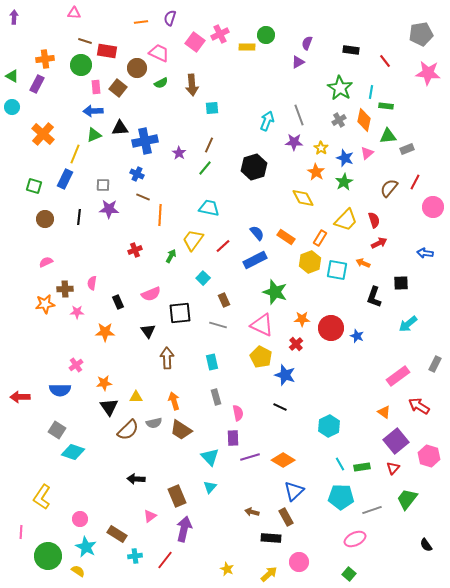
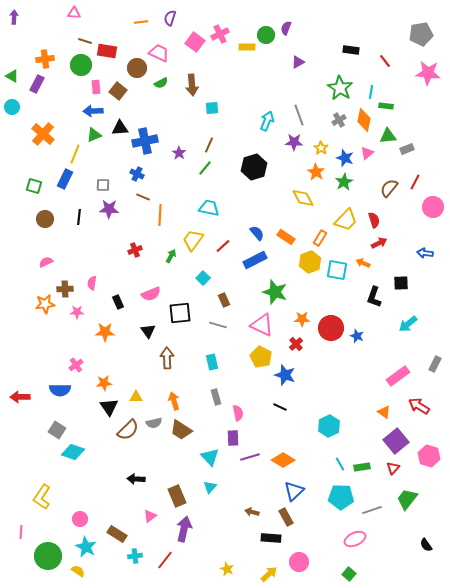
purple semicircle at (307, 43): moved 21 px left, 15 px up
brown square at (118, 88): moved 3 px down
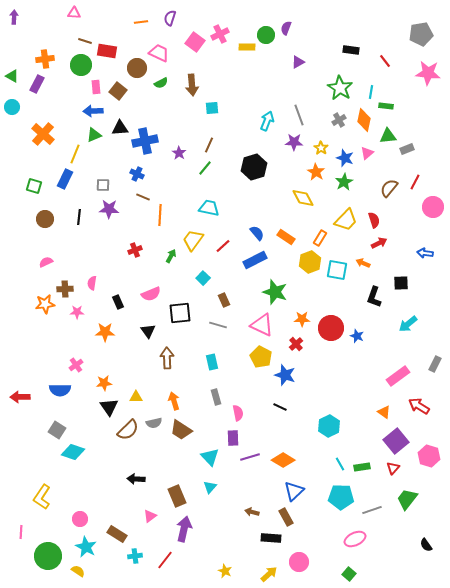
yellow star at (227, 569): moved 2 px left, 2 px down
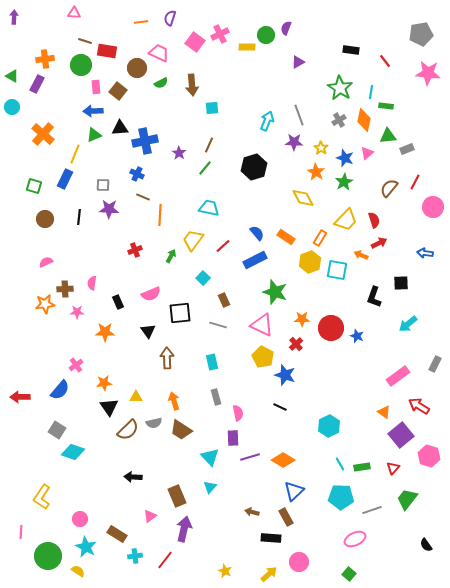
orange arrow at (363, 263): moved 2 px left, 8 px up
yellow pentagon at (261, 357): moved 2 px right
blue semicircle at (60, 390): rotated 50 degrees counterclockwise
purple square at (396, 441): moved 5 px right, 6 px up
black arrow at (136, 479): moved 3 px left, 2 px up
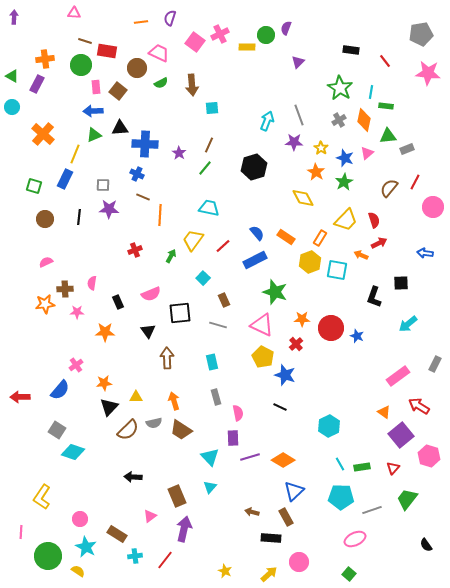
purple triangle at (298, 62): rotated 16 degrees counterclockwise
blue cross at (145, 141): moved 3 px down; rotated 15 degrees clockwise
black triangle at (109, 407): rotated 18 degrees clockwise
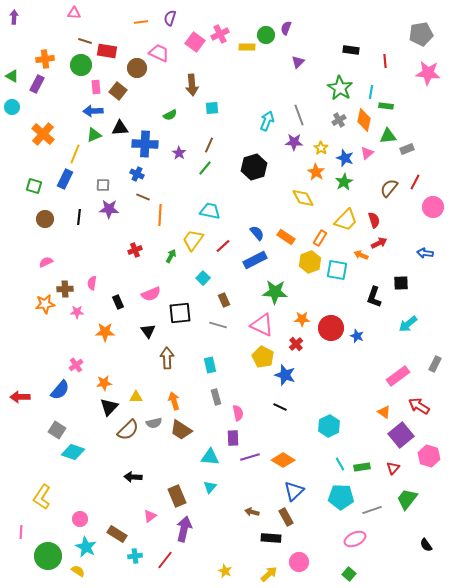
red line at (385, 61): rotated 32 degrees clockwise
green semicircle at (161, 83): moved 9 px right, 32 px down
cyan trapezoid at (209, 208): moved 1 px right, 3 px down
green star at (275, 292): rotated 15 degrees counterclockwise
cyan rectangle at (212, 362): moved 2 px left, 3 px down
cyan triangle at (210, 457): rotated 42 degrees counterclockwise
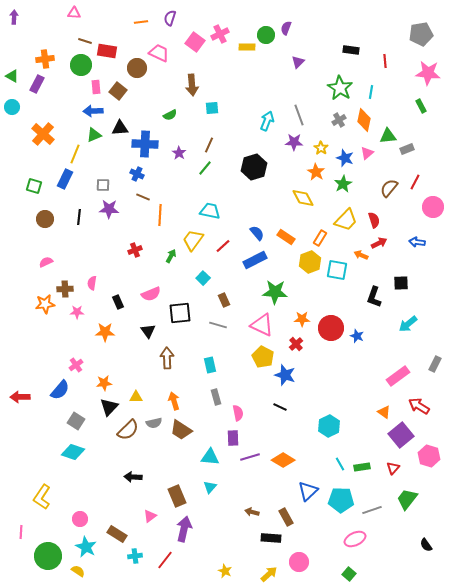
green rectangle at (386, 106): moved 35 px right; rotated 56 degrees clockwise
green star at (344, 182): moved 1 px left, 2 px down
blue arrow at (425, 253): moved 8 px left, 11 px up
gray square at (57, 430): moved 19 px right, 9 px up
blue triangle at (294, 491): moved 14 px right
cyan pentagon at (341, 497): moved 3 px down
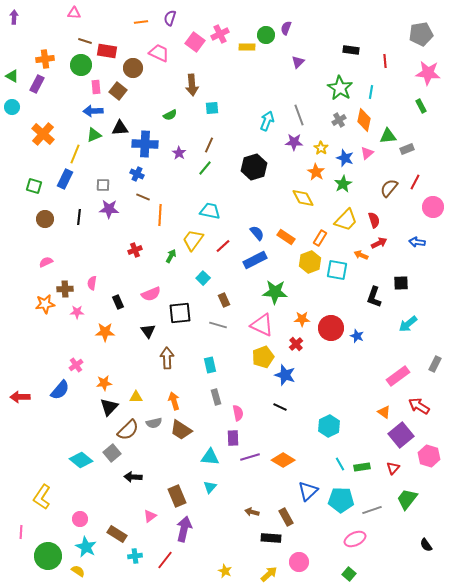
brown circle at (137, 68): moved 4 px left
yellow pentagon at (263, 357): rotated 25 degrees clockwise
gray square at (76, 421): moved 36 px right, 32 px down; rotated 18 degrees clockwise
cyan diamond at (73, 452): moved 8 px right, 8 px down; rotated 20 degrees clockwise
